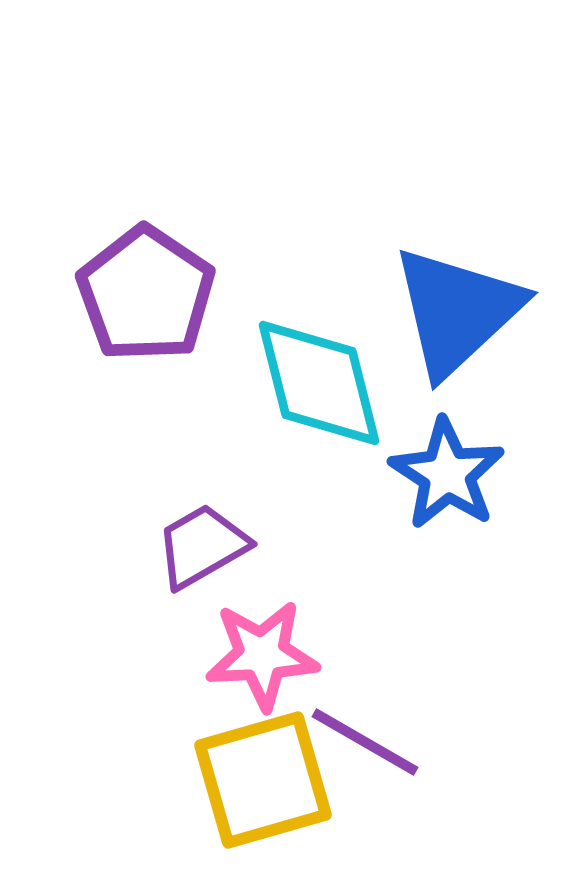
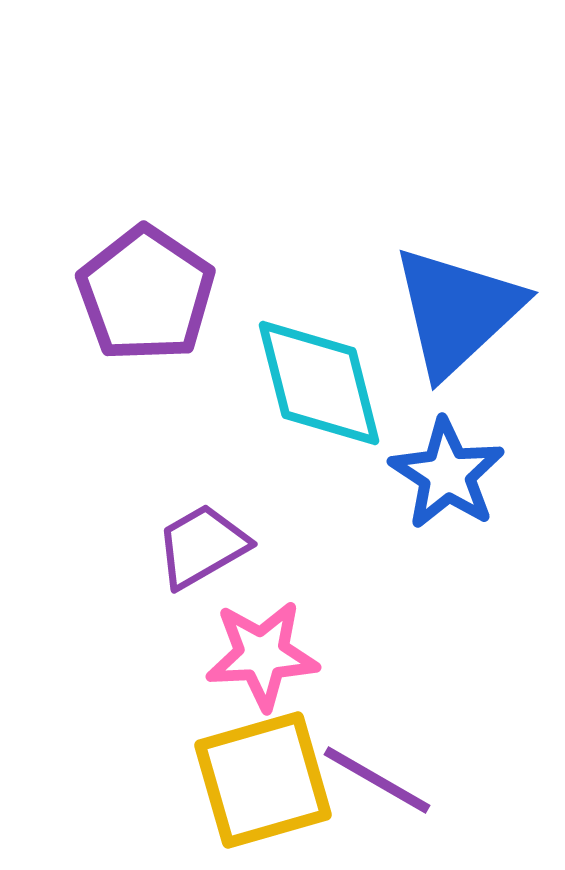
purple line: moved 12 px right, 38 px down
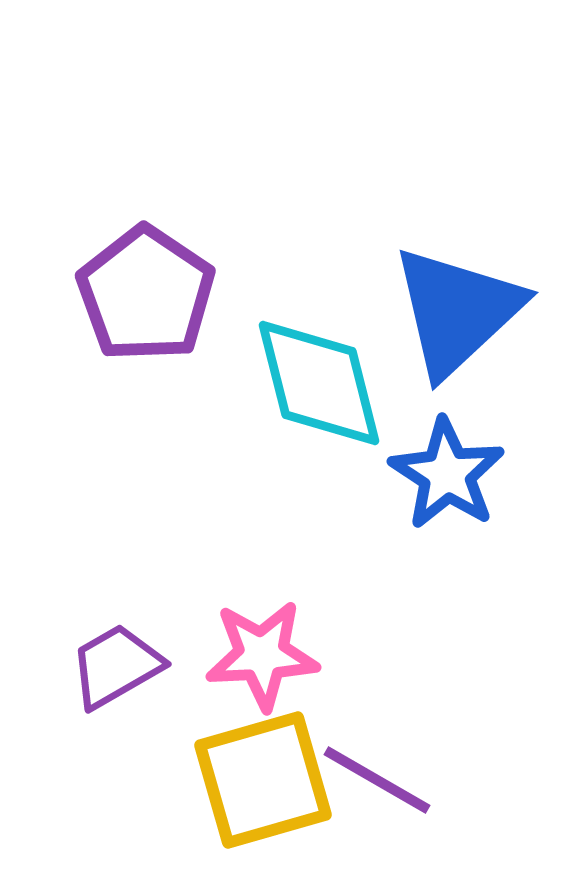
purple trapezoid: moved 86 px left, 120 px down
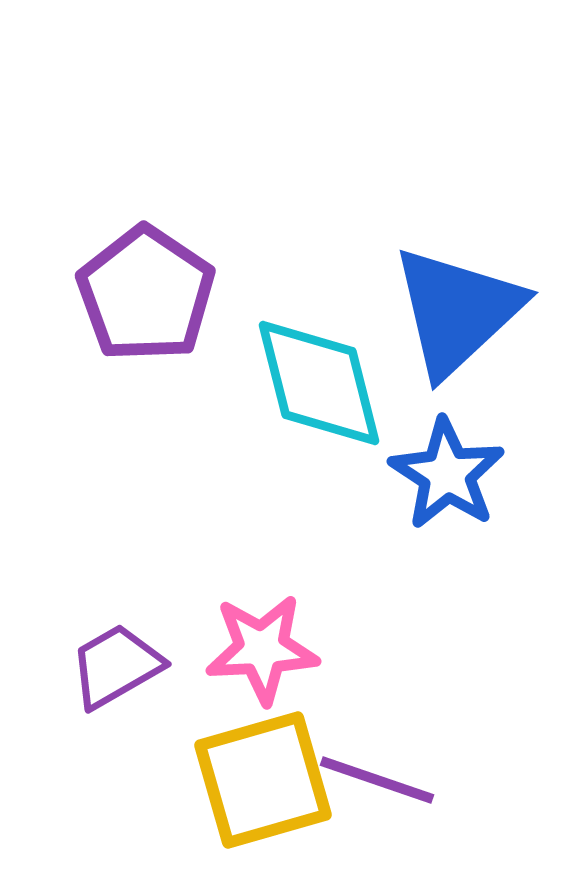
pink star: moved 6 px up
purple line: rotated 11 degrees counterclockwise
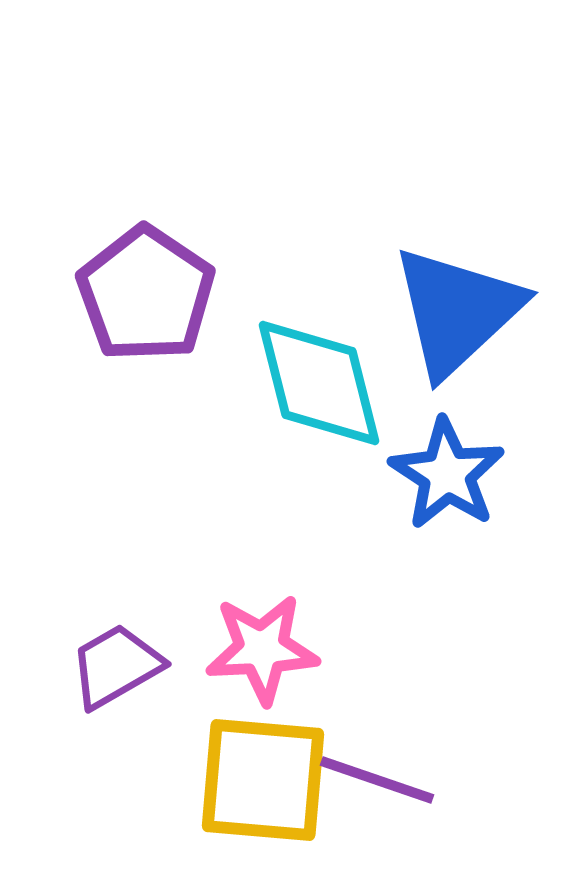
yellow square: rotated 21 degrees clockwise
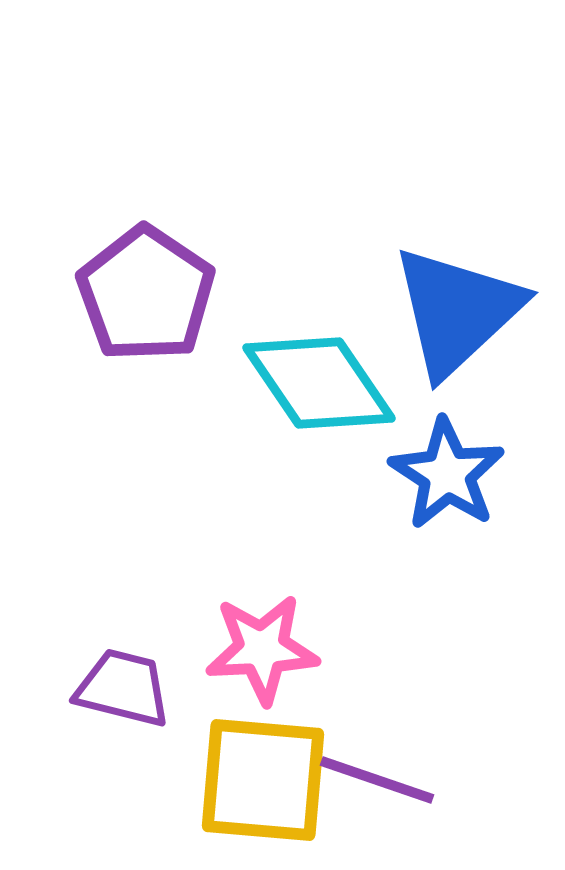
cyan diamond: rotated 20 degrees counterclockwise
purple trapezoid: moved 7 px right, 22 px down; rotated 44 degrees clockwise
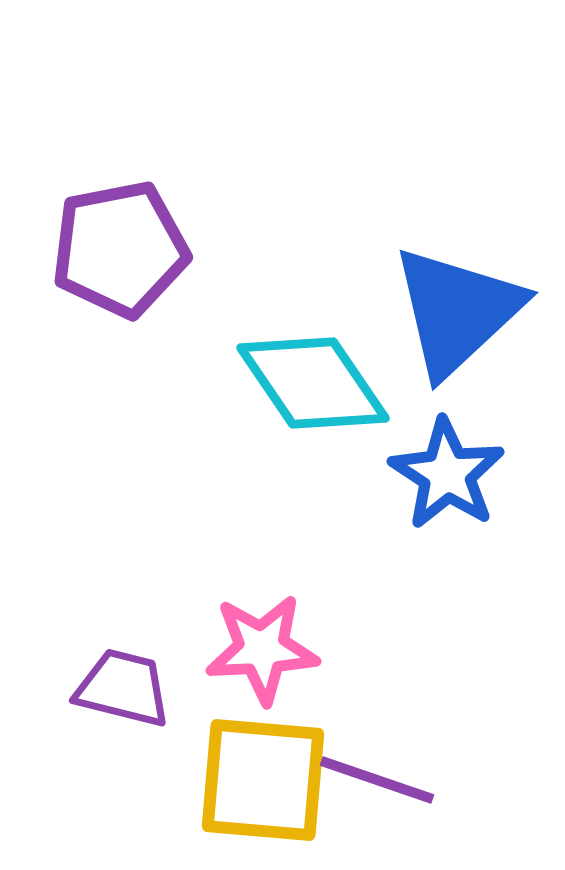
purple pentagon: moved 26 px left, 45 px up; rotated 27 degrees clockwise
cyan diamond: moved 6 px left
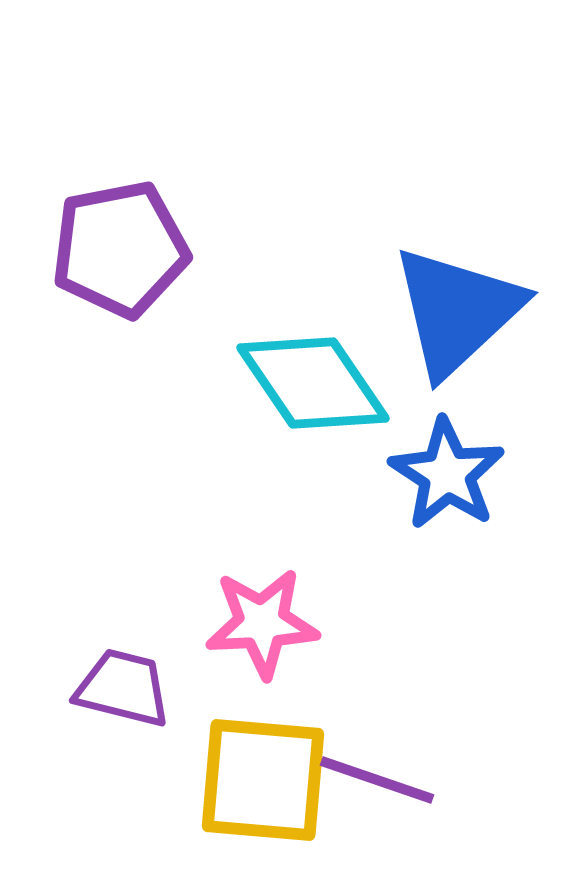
pink star: moved 26 px up
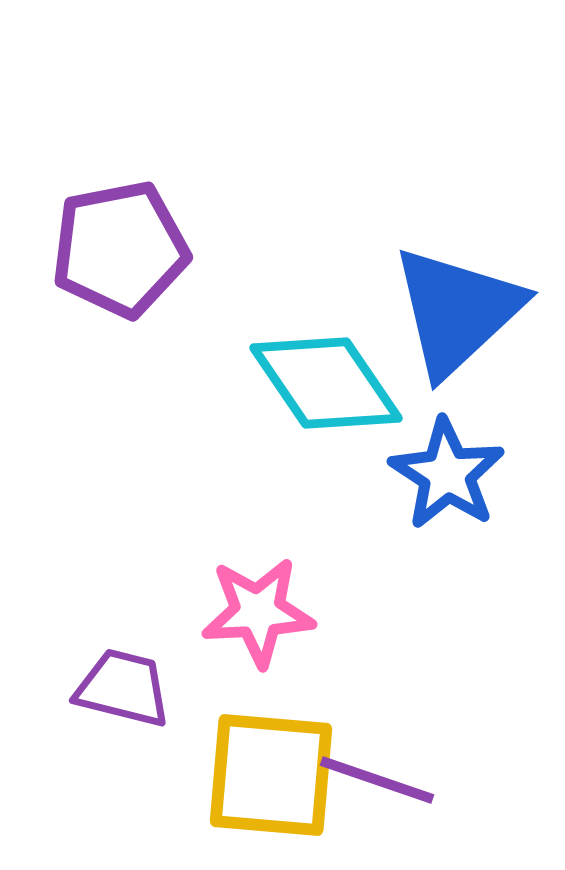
cyan diamond: moved 13 px right
pink star: moved 4 px left, 11 px up
yellow square: moved 8 px right, 5 px up
